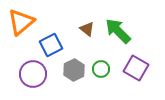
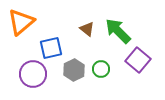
blue square: moved 3 px down; rotated 15 degrees clockwise
purple square: moved 2 px right, 8 px up; rotated 10 degrees clockwise
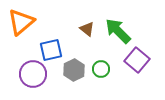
blue square: moved 2 px down
purple square: moved 1 px left
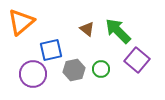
gray hexagon: rotated 15 degrees clockwise
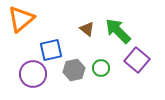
orange triangle: moved 3 px up
green circle: moved 1 px up
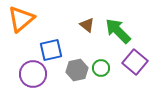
brown triangle: moved 4 px up
purple square: moved 2 px left, 2 px down
gray hexagon: moved 3 px right
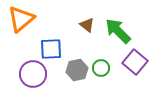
blue square: moved 1 px up; rotated 10 degrees clockwise
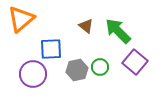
brown triangle: moved 1 px left, 1 px down
green circle: moved 1 px left, 1 px up
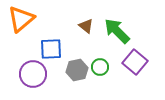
green arrow: moved 1 px left
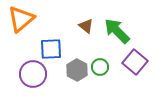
gray hexagon: rotated 20 degrees counterclockwise
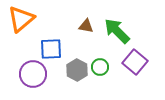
brown triangle: rotated 28 degrees counterclockwise
